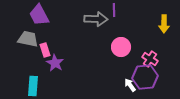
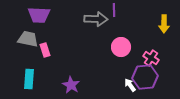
purple trapezoid: rotated 60 degrees counterclockwise
pink cross: moved 1 px right, 1 px up
purple star: moved 16 px right, 22 px down
cyan rectangle: moved 4 px left, 7 px up
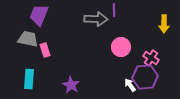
purple trapezoid: rotated 110 degrees clockwise
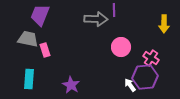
purple trapezoid: moved 1 px right
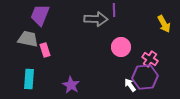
yellow arrow: rotated 30 degrees counterclockwise
pink cross: moved 1 px left, 1 px down
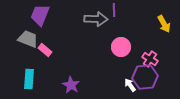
gray trapezoid: rotated 10 degrees clockwise
pink rectangle: rotated 32 degrees counterclockwise
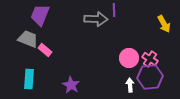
pink circle: moved 8 px right, 11 px down
purple hexagon: moved 5 px right
white arrow: rotated 32 degrees clockwise
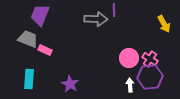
pink rectangle: rotated 16 degrees counterclockwise
purple star: moved 1 px left, 1 px up
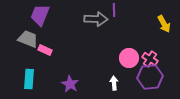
white arrow: moved 16 px left, 2 px up
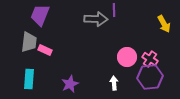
gray trapezoid: moved 1 px right, 3 px down; rotated 75 degrees clockwise
pink circle: moved 2 px left, 1 px up
purple star: rotated 18 degrees clockwise
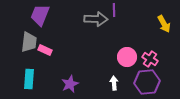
purple hexagon: moved 3 px left, 5 px down
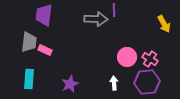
purple trapezoid: moved 4 px right; rotated 15 degrees counterclockwise
